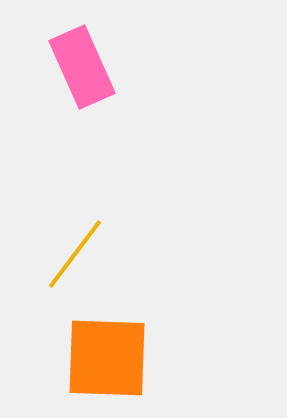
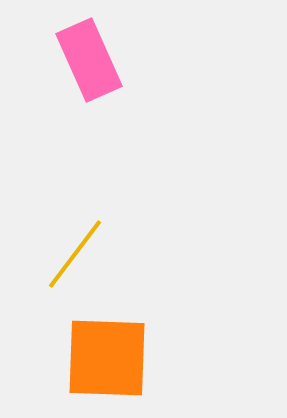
pink rectangle: moved 7 px right, 7 px up
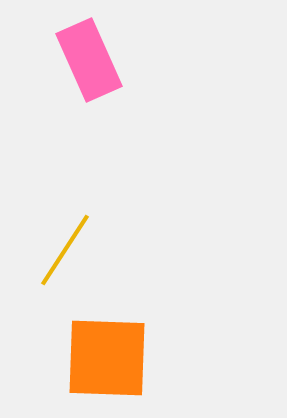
yellow line: moved 10 px left, 4 px up; rotated 4 degrees counterclockwise
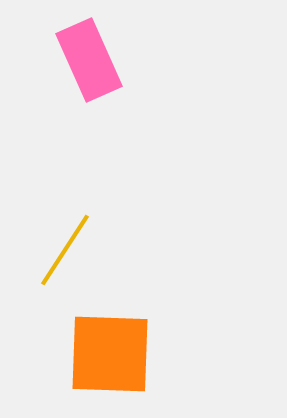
orange square: moved 3 px right, 4 px up
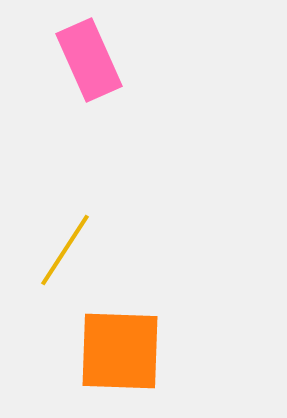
orange square: moved 10 px right, 3 px up
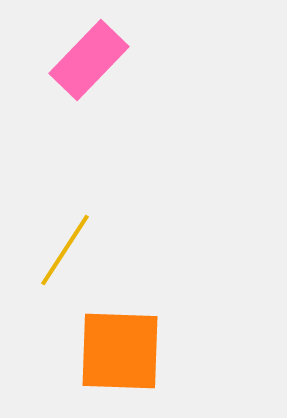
pink rectangle: rotated 68 degrees clockwise
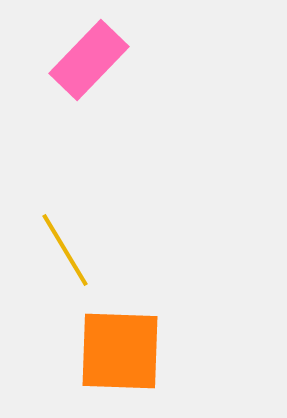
yellow line: rotated 64 degrees counterclockwise
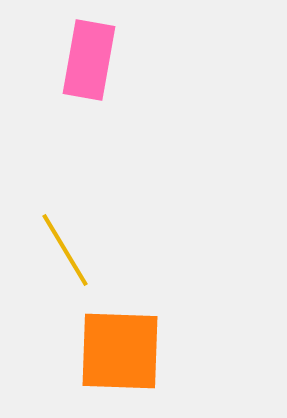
pink rectangle: rotated 34 degrees counterclockwise
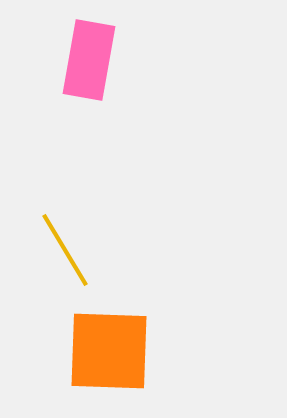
orange square: moved 11 px left
